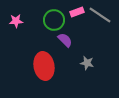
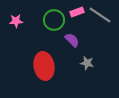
purple semicircle: moved 7 px right
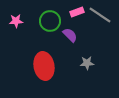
green circle: moved 4 px left, 1 px down
purple semicircle: moved 2 px left, 5 px up
gray star: rotated 16 degrees counterclockwise
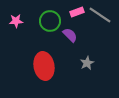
gray star: rotated 24 degrees counterclockwise
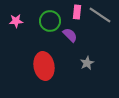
pink rectangle: rotated 64 degrees counterclockwise
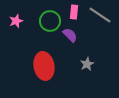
pink rectangle: moved 3 px left
pink star: rotated 16 degrees counterclockwise
gray star: moved 1 px down
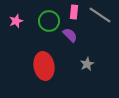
green circle: moved 1 px left
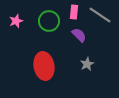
purple semicircle: moved 9 px right
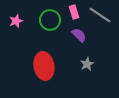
pink rectangle: rotated 24 degrees counterclockwise
green circle: moved 1 px right, 1 px up
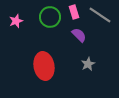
green circle: moved 3 px up
gray star: moved 1 px right
